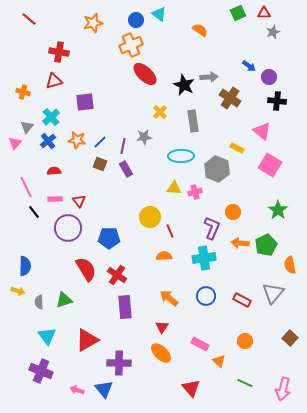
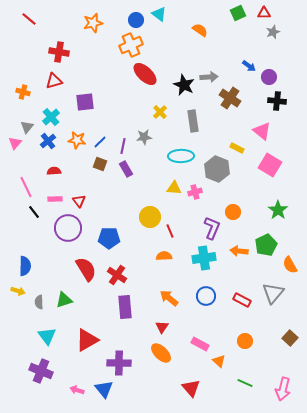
orange arrow at (240, 243): moved 1 px left, 8 px down
orange semicircle at (290, 265): rotated 18 degrees counterclockwise
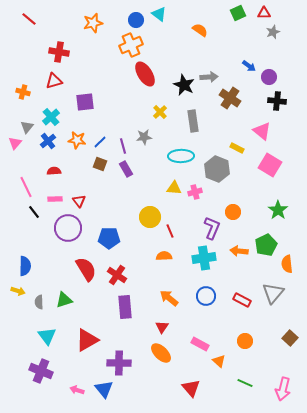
red ellipse at (145, 74): rotated 15 degrees clockwise
purple line at (123, 146): rotated 28 degrees counterclockwise
orange semicircle at (290, 265): moved 3 px left, 1 px up; rotated 24 degrees clockwise
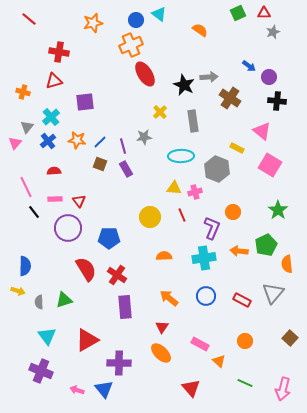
red line at (170, 231): moved 12 px right, 16 px up
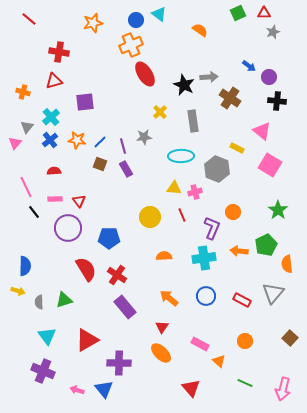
blue cross at (48, 141): moved 2 px right, 1 px up
purple rectangle at (125, 307): rotated 35 degrees counterclockwise
purple cross at (41, 371): moved 2 px right
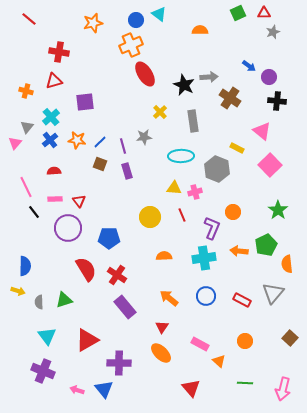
orange semicircle at (200, 30): rotated 35 degrees counterclockwise
orange cross at (23, 92): moved 3 px right, 1 px up
pink square at (270, 165): rotated 15 degrees clockwise
purple rectangle at (126, 169): moved 1 px right, 2 px down; rotated 14 degrees clockwise
green line at (245, 383): rotated 21 degrees counterclockwise
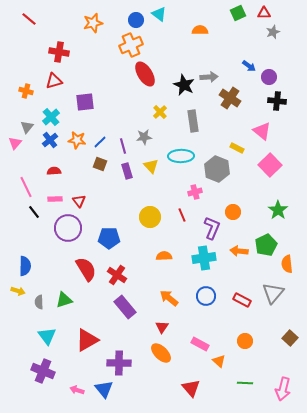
yellow triangle at (174, 188): moved 23 px left, 22 px up; rotated 42 degrees clockwise
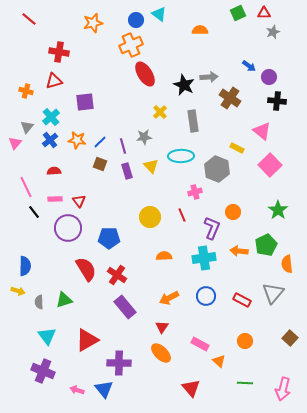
orange arrow at (169, 298): rotated 66 degrees counterclockwise
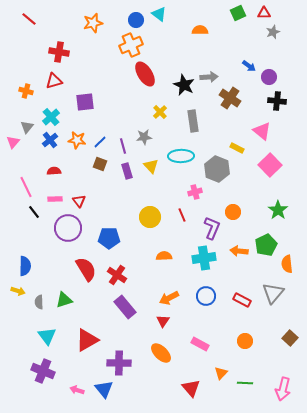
pink triangle at (15, 143): moved 2 px left, 1 px up
red triangle at (162, 327): moved 1 px right, 6 px up
orange triangle at (219, 361): moved 2 px right, 12 px down; rotated 32 degrees clockwise
